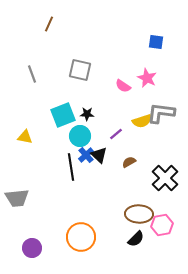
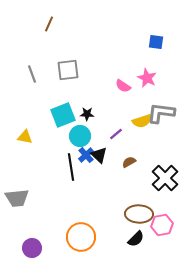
gray square: moved 12 px left; rotated 20 degrees counterclockwise
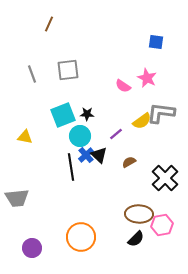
yellow semicircle: rotated 18 degrees counterclockwise
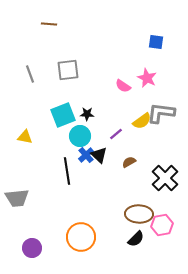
brown line: rotated 70 degrees clockwise
gray line: moved 2 px left
black line: moved 4 px left, 4 px down
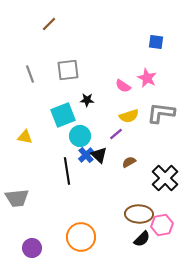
brown line: rotated 49 degrees counterclockwise
black star: moved 14 px up
yellow semicircle: moved 13 px left, 5 px up; rotated 18 degrees clockwise
black semicircle: moved 6 px right
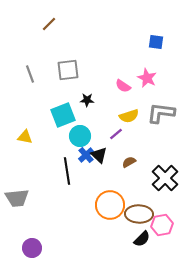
orange circle: moved 29 px right, 32 px up
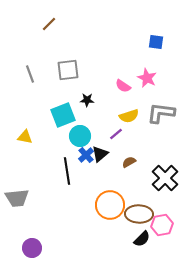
black triangle: moved 1 px right, 1 px up; rotated 36 degrees clockwise
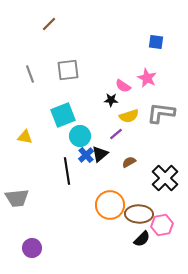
black star: moved 24 px right
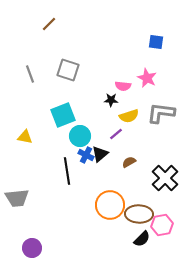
gray square: rotated 25 degrees clockwise
pink semicircle: rotated 28 degrees counterclockwise
blue cross: rotated 21 degrees counterclockwise
